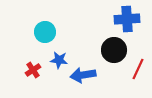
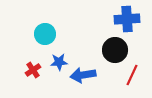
cyan circle: moved 2 px down
black circle: moved 1 px right
blue star: moved 2 px down; rotated 12 degrees counterclockwise
red line: moved 6 px left, 6 px down
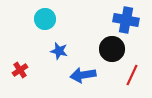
blue cross: moved 1 px left, 1 px down; rotated 15 degrees clockwise
cyan circle: moved 15 px up
black circle: moved 3 px left, 1 px up
blue star: moved 11 px up; rotated 18 degrees clockwise
red cross: moved 13 px left
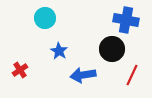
cyan circle: moved 1 px up
blue star: rotated 18 degrees clockwise
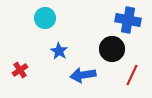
blue cross: moved 2 px right
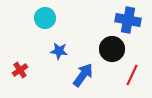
blue star: rotated 24 degrees counterclockwise
blue arrow: rotated 135 degrees clockwise
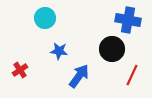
blue arrow: moved 4 px left, 1 px down
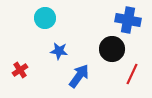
red line: moved 1 px up
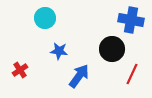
blue cross: moved 3 px right
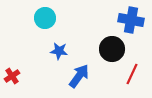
red cross: moved 8 px left, 6 px down
